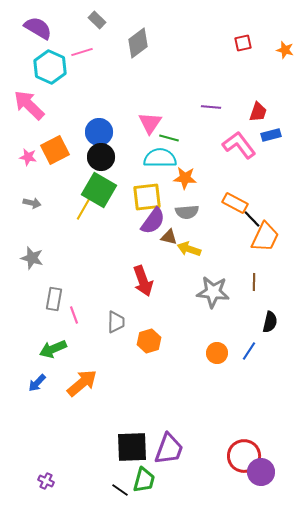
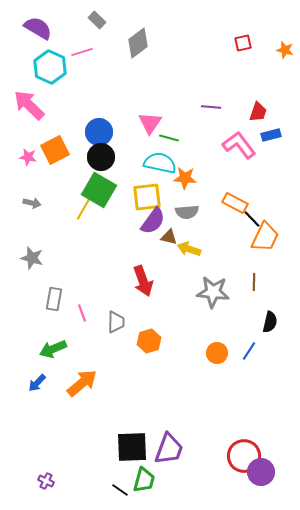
cyan semicircle at (160, 158): moved 5 px down; rotated 12 degrees clockwise
pink line at (74, 315): moved 8 px right, 2 px up
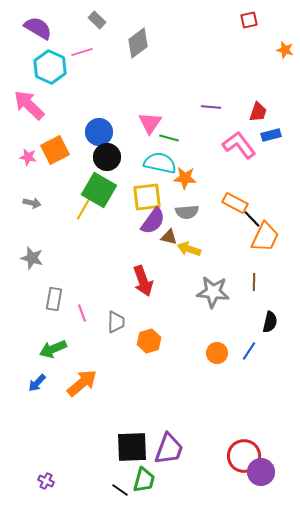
red square at (243, 43): moved 6 px right, 23 px up
black circle at (101, 157): moved 6 px right
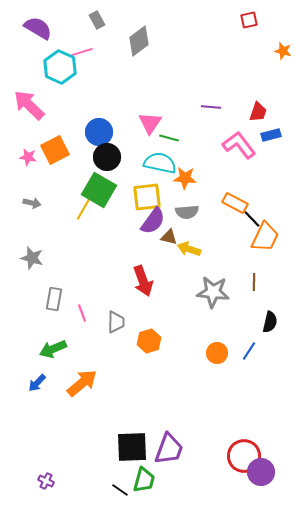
gray rectangle at (97, 20): rotated 18 degrees clockwise
gray diamond at (138, 43): moved 1 px right, 2 px up
orange star at (285, 50): moved 2 px left, 1 px down
cyan hexagon at (50, 67): moved 10 px right
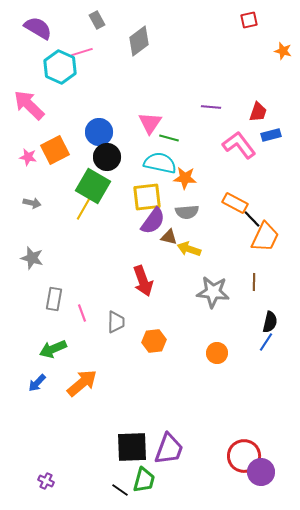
green square at (99, 190): moved 6 px left, 4 px up
orange hexagon at (149, 341): moved 5 px right; rotated 10 degrees clockwise
blue line at (249, 351): moved 17 px right, 9 px up
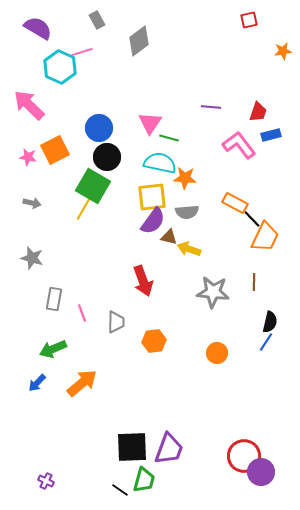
orange star at (283, 51): rotated 24 degrees counterclockwise
blue circle at (99, 132): moved 4 px up
yellow square at (147, 197): moved 5 px right
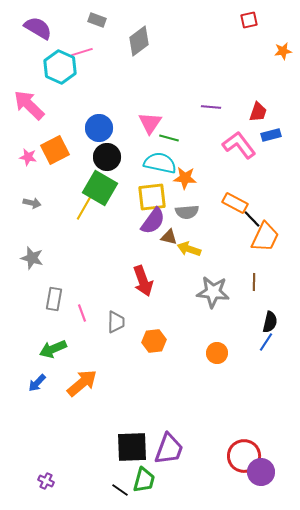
gray rectangle at (97, 20): rotated 42 degrees counterclockwise
green square at (93, 186): moved 7 px right, 2 px down
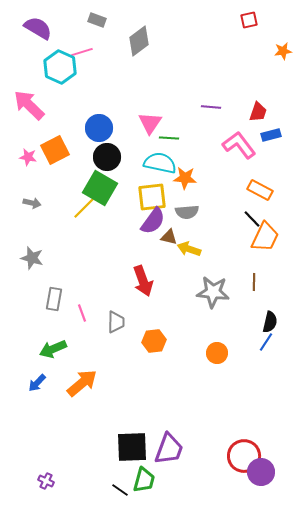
green line at (169, 138): rotated 12 degrees counterclockwise
orange rectangle at (235, 203): moved 25 px right, 13 px up
yellow line at (84, 208): rotated 15 degrees clockwise
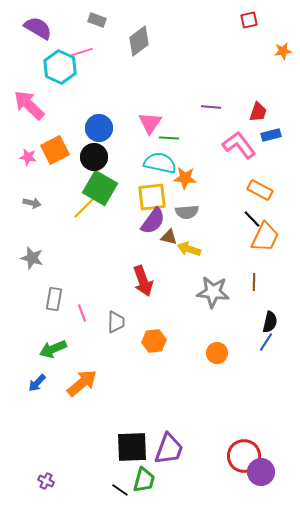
black circle at (107, 157): moved 13 px left
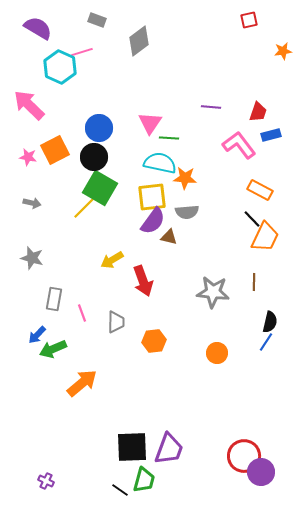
yellow arrow at (189, 249): moved 77 px left, 11 px down; rotated 50 degrees counterclockwise
blue arrow at (37, 383): moved 48 px up
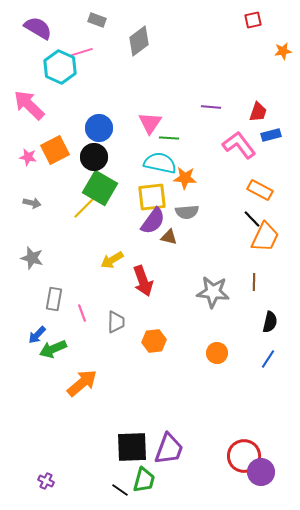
red square at (249, 20): moved 4 px right
blue line at (266, 342): moved 2 px right, 17 px down
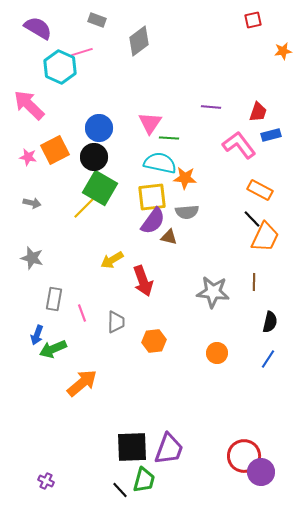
blue arrow at (37, 335): rotated 24 degrees counterclockwise
black line at (120, 490): rotated 12 degrees clockwise
